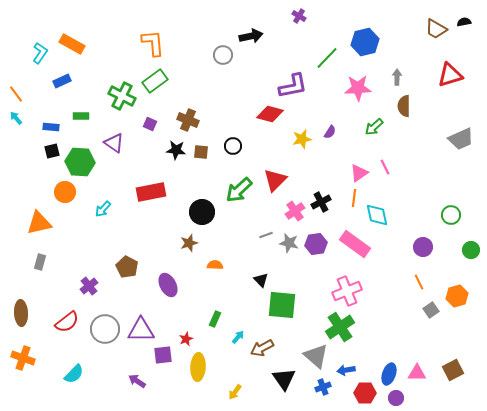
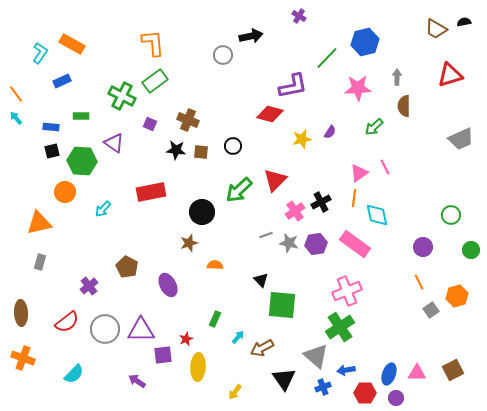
green hexagon at (80, 162): moved 2 px right, 1 px up
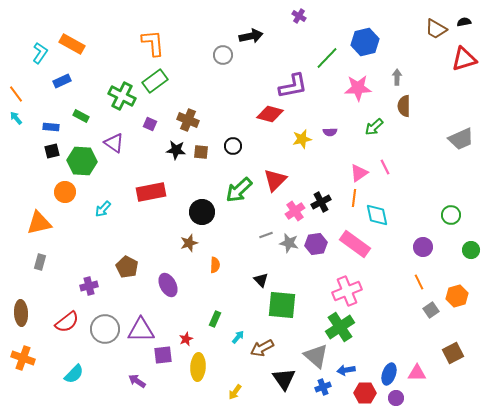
red triangle at (450, 75): moved 14 px right, 16 px up
green rectangle at (81, 116): rotated 28 degrees clockwise
purple semicircle at (330, 132): rotated 56 degrees clockwise
orange semicircle at (215, 265): rotated 91 degrees clockwise
purple cross at (89, 286): rotated 24 degrees clockwise
brown square at (453, 370): moved 17 px up
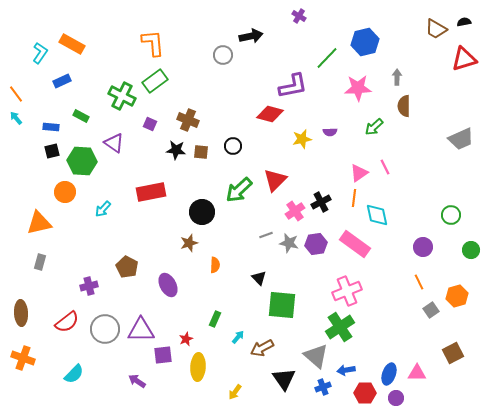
black triangle at (261, 280): moved 2 px left, 2 px up
